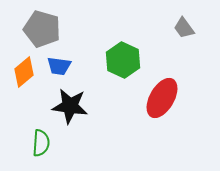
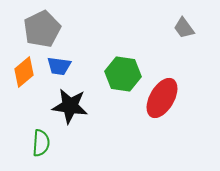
gray pentagon: rotated 30 degrees clockwise
green hexagon: moved 14 px down; rotated 16 degrees counterclockwise
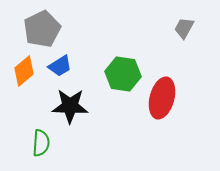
gray trapezoid: rotated 65 degrees clockwise
blue trapezoid: moved 1 px right; rotated 40 degrees counterclockwise
orange diamond: moved 1 px up
red ellipse: rotated 15 degrees counterclockwise
black star: rotated 6 degrees counterclockwise
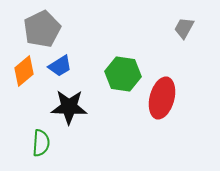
black star: moved 1 px left, 1 px down
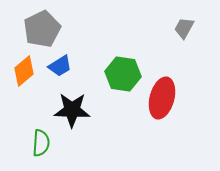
black star: moved 3 px right, 3 px down
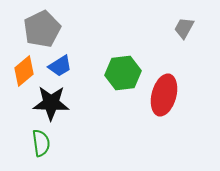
green hexagon: moved 1 px up; rotated 16 degrees counterclockwise
red ellipse: moved 2 px right, 3 px up
black star: moved 21 px left, 7 px up
green semicircle: rotated 12 degrees counterclockwise
